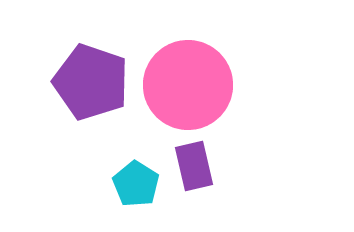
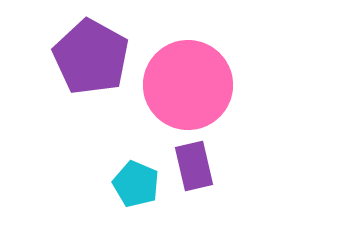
purple pentagon: moved 25 px up; rotated 10 degrees clockwise
cyan pentagon: rotated 9 degrees counterclockwise
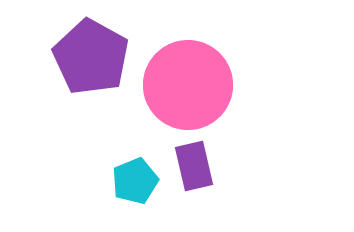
cyan pentagon: moved 1 px left, 3 px up; rotated 27 degrees clockwise
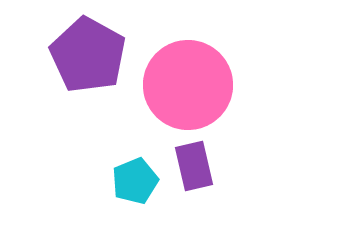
purple pentagon: moved 3 px left, 2 px up
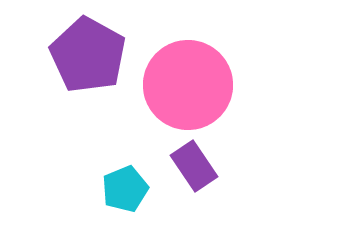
purple rectangle: rotated 21 degrees counterclockwise
cyan pentagon: moved 10 px left, 8 px down
